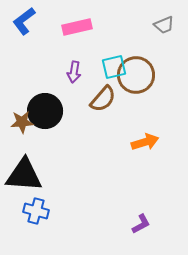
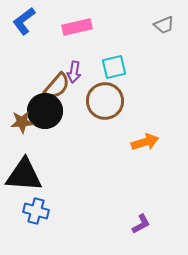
brown circle: moved 31 px left, 26 px down
brown semicircle: moved 46 px left, 13 px up
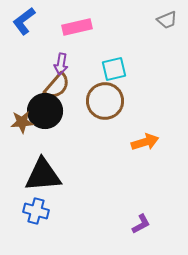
gray trapezoid: moved 3 px right, 5 px up
cyan square: moved 2 px down
purple arrow: moved 13 px left, 8 px up
black triangle: moved 19 px right; rotated 9 degrees counterclockwise
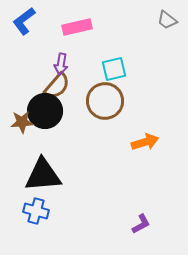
gray trapezoid: rotated 60 degrees clockwise
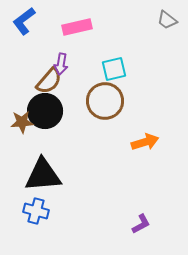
brown semicircle: moved 8 px left, 5 px up
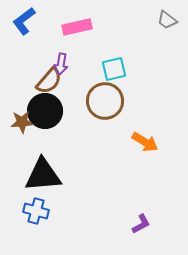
orange arrow: rotated 48 degrees clockwise
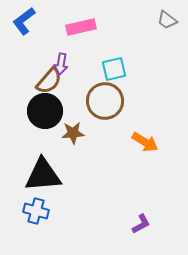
pink rectangle: moved 4 px right
brown star: moved 51 px right, 11 px down
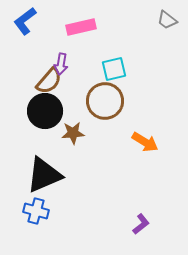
blue L-shape: moved 1 px right
black triangle: moved 1 px right; rotated 18 degrees counterclockwise
purple L-shape: rotated 10 degrees counterclockwise
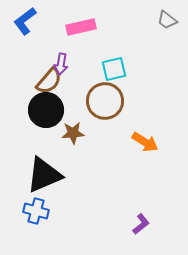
black circle: moved 1 px right, 1 px up
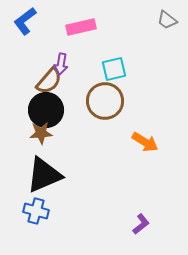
brown star: moved 32 px left
